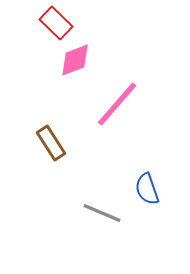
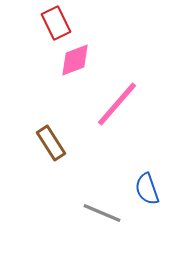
red rectangle: rotated 20 degrees clockwise
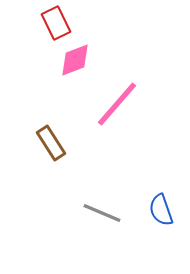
blue semicircle: moved 14 px right, 21 px down
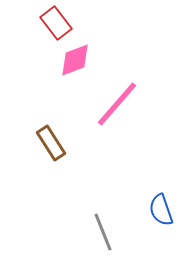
red rectangle: rotated 12 degrees counterclockwise
gray line: moved 1 px right, 19 px down; rotated 45 degrees clockwise
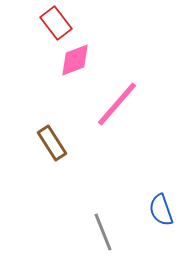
brown rectangle: moved 1 px right
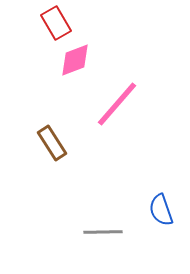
red rectangle: rotated 8 degrees clockwise
gray line: rotated 69 degrees counterclockwise
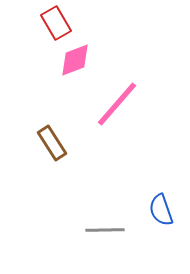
gray line: moved 2 px right, 2 px up
